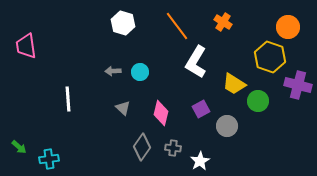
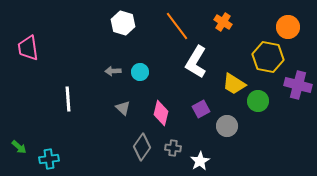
pink trapezoid: moved 2 px right, 2 px down
yellow hexagon: moved 2 px left; rotated 8 degrees counterclockwise
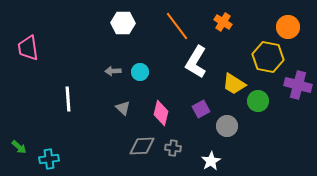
white hexagon: rotated 15 degrees counterclockwise
gray diamond: moved 1 px up; rotated 52 degrees clockwise
white star: moved 11 px right
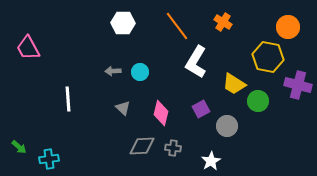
pink trapezoid: rotated 20 degrees counterclockwise
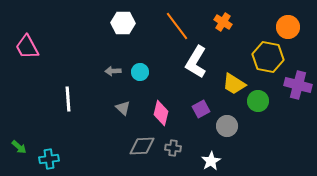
pink trapezoid: moved 1 px left, 1 px up
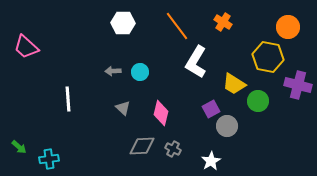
pink trapezoid: moved 1 px left; rotated 20 degrees counterclockwise
purple square: moved 10 px right
gray cross: moved 1 px down; rotated 21 degrees clockwise
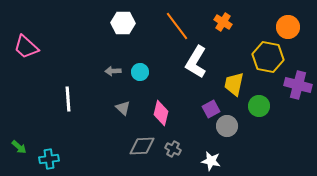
yellow trapezoid: rotated 70 degrees clockwise
green circle: moved 1 px right, 5 px down
white star: rotated 30 degrees counterclockwise
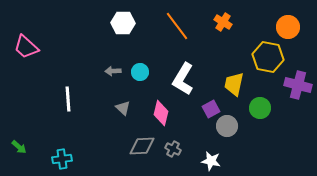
white L-shape: moved 13 px left, 17 px down
green circle: moved 1 px right, 2 px down
cyan cross: moved 13 px right
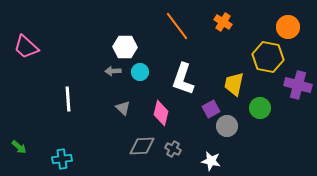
white hexagon: moved 2 px right, 24 px down
white L-shape: rotated 12 degrees counterclockwise
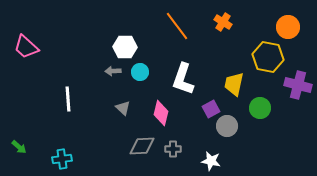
gray cross: rotated 28 degrees counterclockwise
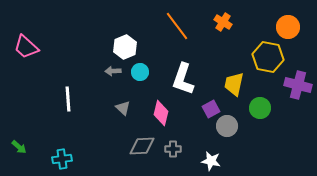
white hexagon: rotated 25 degrees counterclockwise
